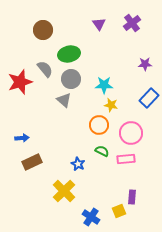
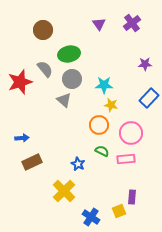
gray circle: moved 1 px right
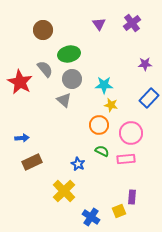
red star: rotated 25 degrees counterclockwise
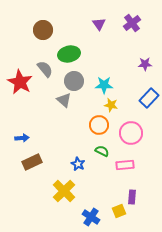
gray circle: moved 2 px right, 2 px down
pink rectangle: moved 1 px left, 6 px down
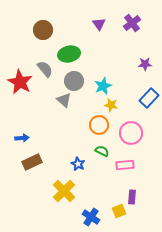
cyan star: moved 1 px left, 1 px down; rotated 24 degrees counterclockwise
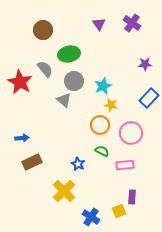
purple cross: rotated 18 degrees counterclockwise
orange circle: moved 1 px right
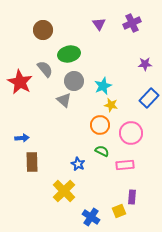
purple cross: rotated 30 degrees clockwise
brown rectangle: rotated 66 degrees counterclockwise
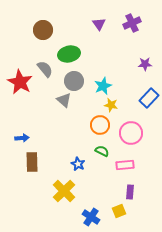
purple rectangle: moved 2 px left, 5 px up
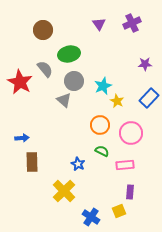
yellow star: moved 6 px right, 4 px up; rotated 16 degrees clockwise
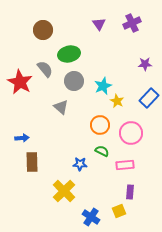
gray triangle: moved 3 px left, 7 px down
blue star: moved 2 px right; rotated 24 degrees counterclockwise
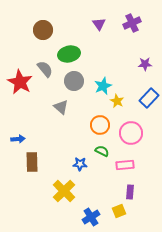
blue arrow: moved 4 px left, 1 px down
blue cross: rotated 24 degrees clockwise
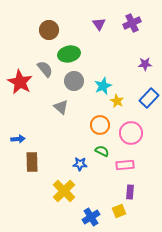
brown circle: moved 6 px right
